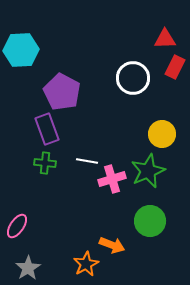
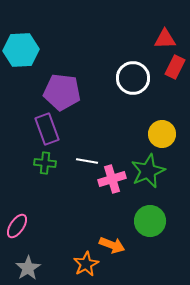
purple pentagon: rotated 21 degrees counterclockwise
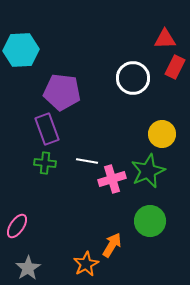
orange arrow: rotated 80 degrees counterclockwise
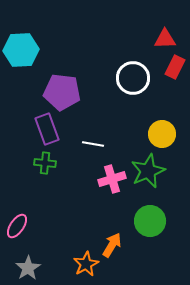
white line: moved 6 px right, 17 px up
